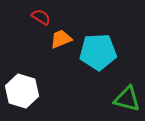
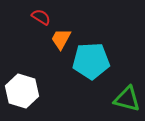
orange trapezoid: rotated 40 degrees counterclockwise
cyan pentagon: moved 7 px left, 9 px down
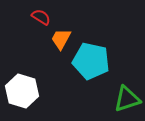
cyan pentagon: rotated 15 degrees clockwise
green triangle: rotated 32 degrees counterclockwise
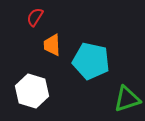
red semicircle: moved 6 px left; rotated 90 degrees counterclockwise
orange trapezoid: moved 9 px left, 6 px down; rotated 30 degrees counterclockwise
white hexagon: moved 10 px right
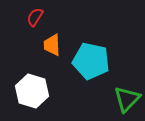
green triangle: rotated 28 degrees counterclockwise
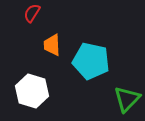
red semicircle: moved 3 px left, 4 px up
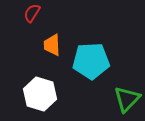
cyan pentagon: rotated 15 degrees counterclockwise
white hexagon: moved 8 px right, 3 px down
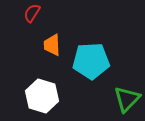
white hexagon: moved 2 px right, 2 px down
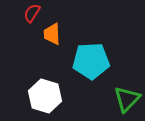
orange trapezoid: moved 11 px up
white hexagon: moved 3 px right
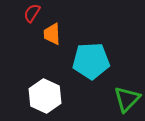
white hexagon: rotated 8 degrees clockwise
